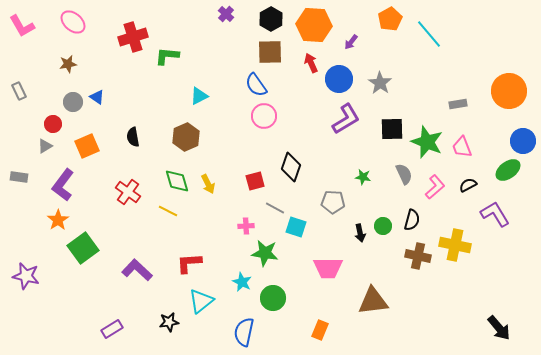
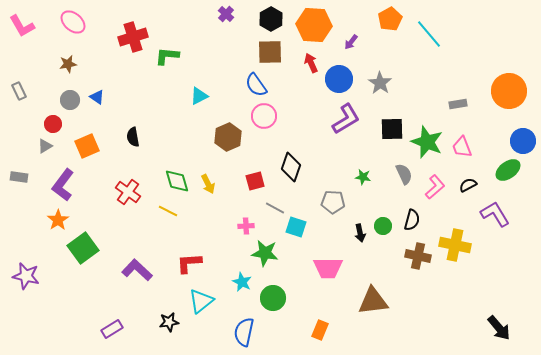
gray circle at (73, 102): moved 3 px left, 2 px up
brown hexagon at (186, 137): moved 42 px right
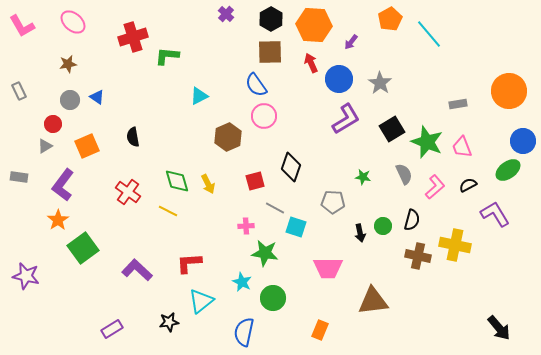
black square at (392, 129): rotated 30 degrees counterclockwise
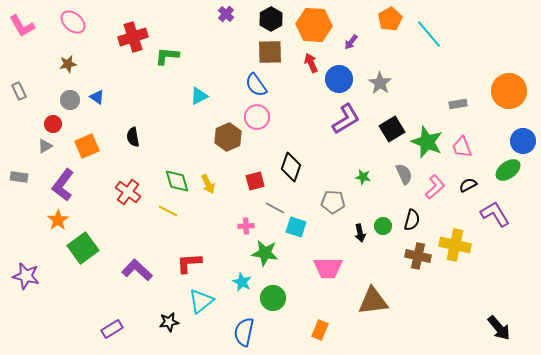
pink circle at (264, 116): moved 7 px left, 1 px down
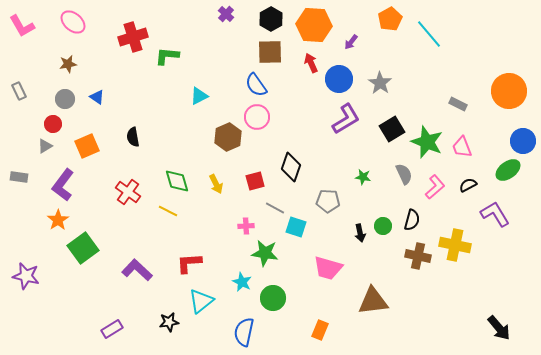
gray circle at (70, 100): moved 5 px left, 1 px up
gray rectangle at (458, 104): rotated 36 degrees clockwise
yellow arrow at (208, 184): moved 8 px right
gray pentagon at (333, 202): moved 5 px left, 1 px up
pink trapezoid at (328, 268): rotated 16 degrees clockwise
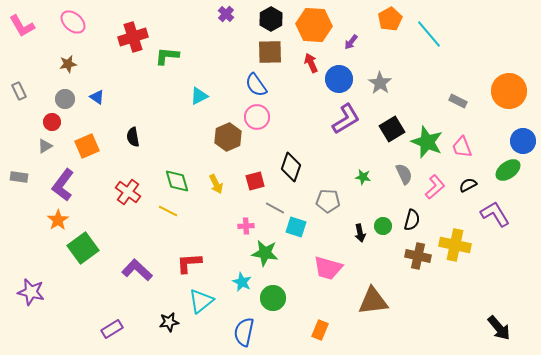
gray rectangle at (458, 104): moved 3 px up
red circle at (53, 124): moved 1 px left, 2 px up
purple star at (26, 276): moved 5 px right, 16 px down
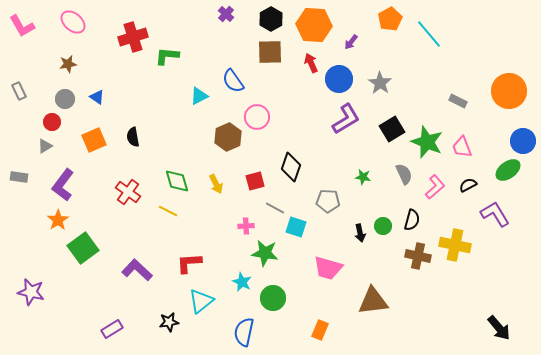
blue semicircle at (256, 85): moved 23 px left, 4 px up
orange square at (87, 146): moved 7 px right, 6 px up
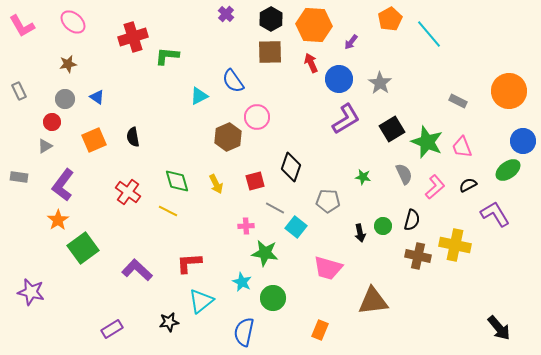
cyan square at (296, 227): rotated 20 degrees clockwise
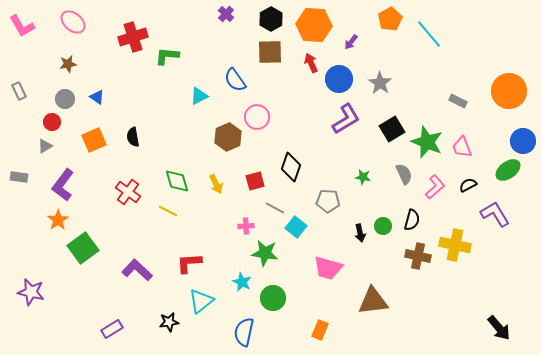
blue semicircle at (233, 81): moved 2 px right, 1 px up
